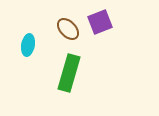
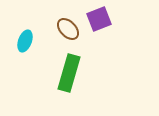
purple square: moved 1 px left, 3 px up
cyan ellipse: moved 3 px left, 4 px up; rotated 10 degrees clockwise
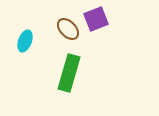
purple square: moved 3 px left
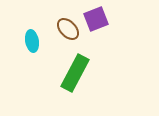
cyan ellipse: moved 7 px right; rotated 30 degrees counterclockwise
green rectangle: moved 6 px right; rotated 12 degrees clockwise
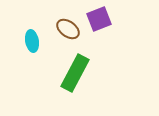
purple square: moved 3 px right
brown ellipse: rotated 10 degrees counterclockwise
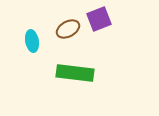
brown ellipse: rotated 65 degrees counterclockwise
green rectangle: rotated 69 degrees clockwise
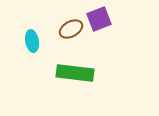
brown ellipse: moved 3 px right
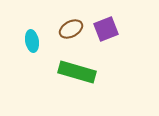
purple square: moved 7 px right, 10 px down
green rectangle: moved 2 px right, 1 px up; rotated 9 degrees clockwise
